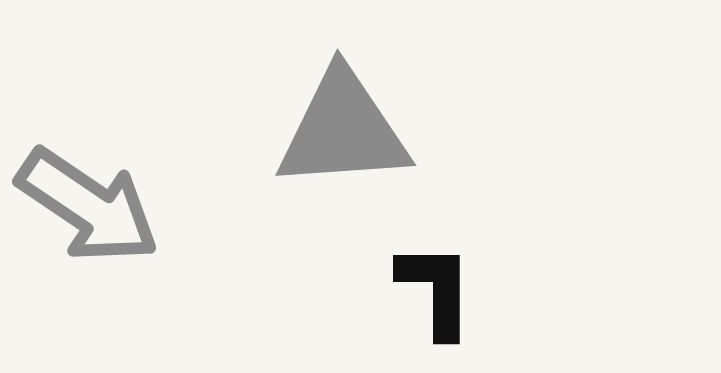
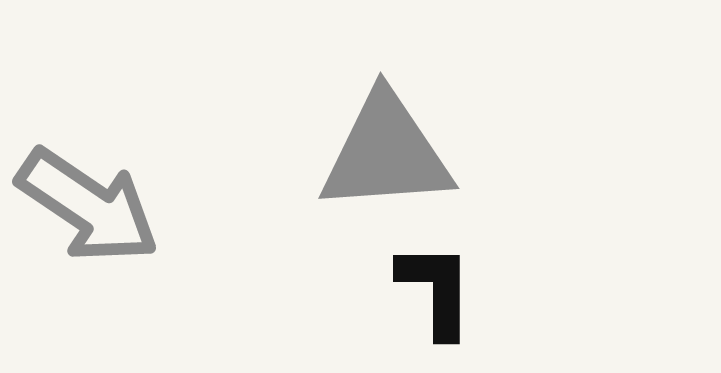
gray triangle: moved 43 px right, 23 px down
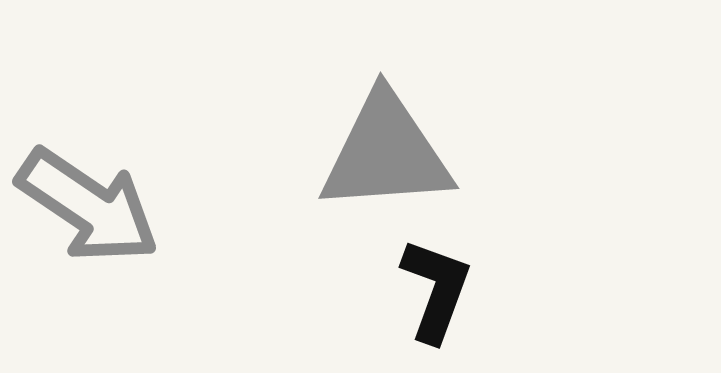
black L-shape: rotated 20 degrees clockwise
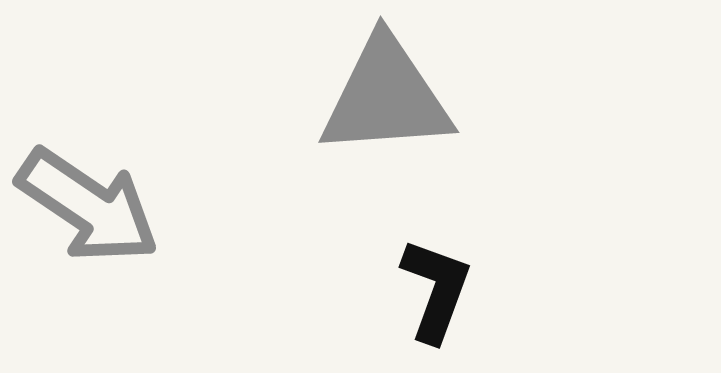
gray triangle: moved 56 px up
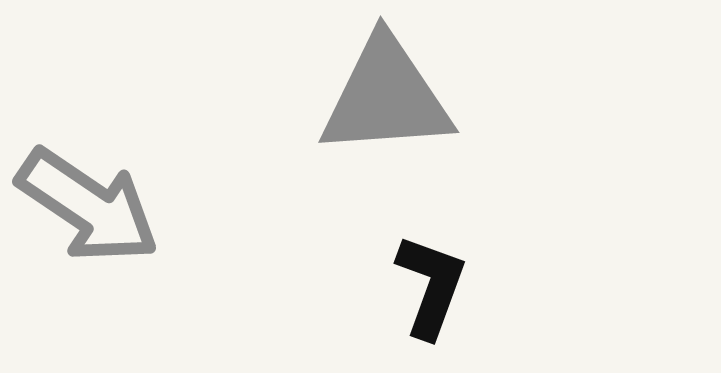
black L-shape: moved 5 px left, 4 px up
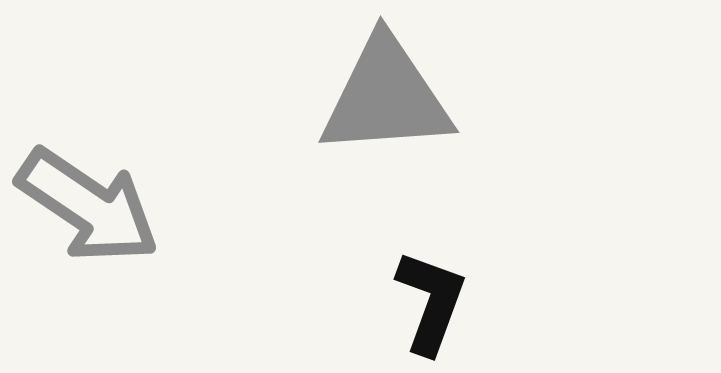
black L-shape: moved 16 px down
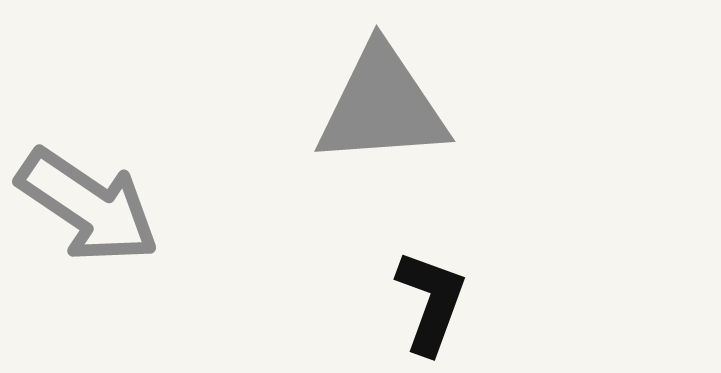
gray triangle: moved 4 px left, 9 px down
